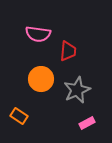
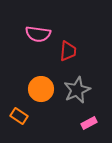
orange circle: moved 10 px down
pink rectangle: moved 2 px right
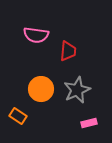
pink semicircle: moved 2 px left, 1 px down
orange rectangle: moved 1 px left
pink rectangle: rotated 14 degrees clockwise
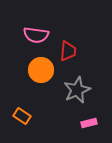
orange circle: moved 19 px up
orange rectangle: moved 4 px right
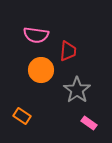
gray star: rotated 12 degrees counterclockwise
pink rectangle: rotated 49 degrees clockwise
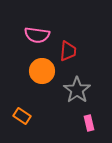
pink semicircle: moved 1 px right
orange circle: moved 1 px right, 1 px down
pink rectangle: rotated 42 degrees clockwise
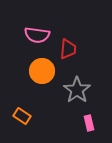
red trapezoid: moved 2 px up
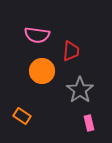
red trapezoid: moved 3 px right, 2 px down
gray star: moved 3 px right
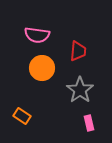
red trapezoid: moved 7 px right
orange circle: moved 3 px up
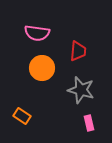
pink semicircle: moved 2 px up
gray star: moved 1 px right; rotated 20 degrees counterclockwise
